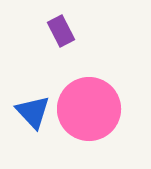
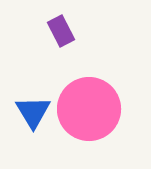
blue triangle: rotated 12 degrees clockwise
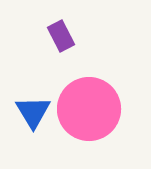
purple rectangle: moved 5 px down
